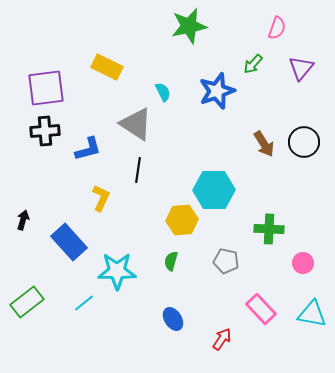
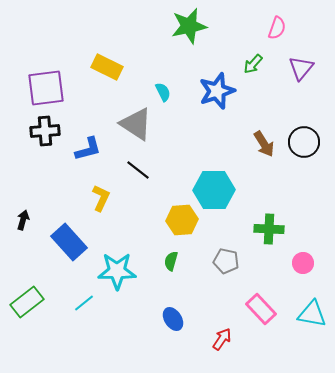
black line: rotated 60 degrees counterclockwise
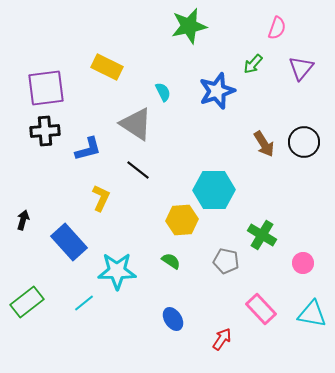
green cross: moved 7 px left, 6 px down; rotated 28 degrees clockwise
green semicircle: rotated 108 degrees clockwise
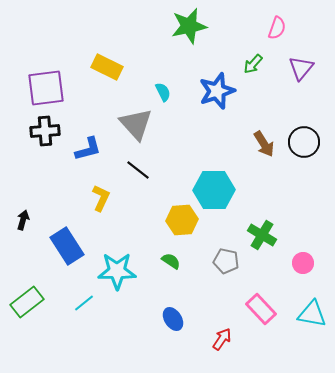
gray triangle: rotated 15 degrees clockwise
blue rectangle: moved 2 px left, 4 px down; rotated 9 degrees clockwise
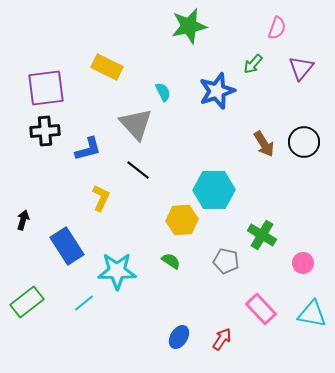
blue ellipse: moved 6 px right, 18 px down; rotated 65 degrees clockwise
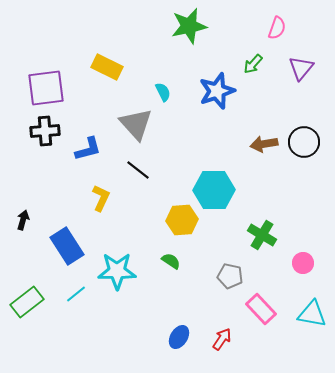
brown arrow: rotated 112 degrees clockwise
gray pentagon: moved 4 px right, 15 px down
cyan line: moved 8 px left, 9 px up
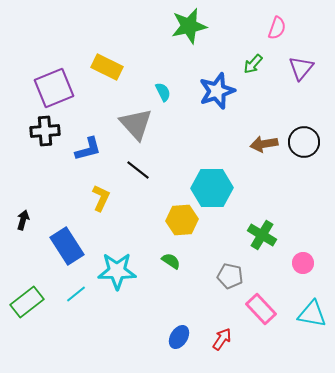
purple square: moved 8 px right; rotated 15 degrees counterclockwise
cyan hexagon: moved 2 px left, 2 px up
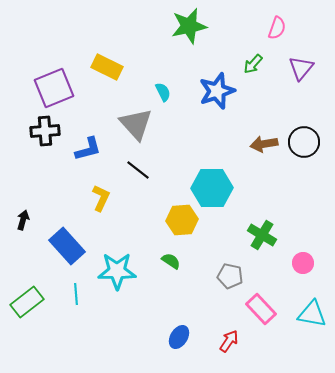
blue rectangle: rotated 9 degrees counterclockwise
cyan line: rotated 55 degrees counterclockwise
red arrow: moved 7 px right, 2 px down
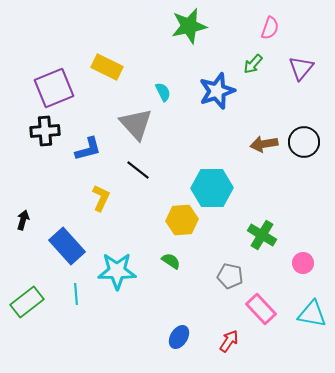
pink semicircle: moved 7 px left
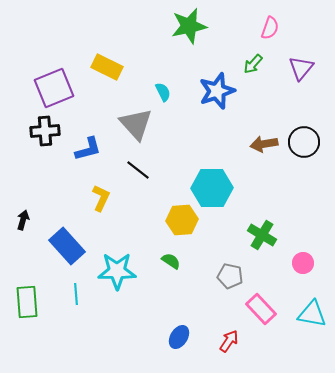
green rectangle: rotated 56 degrees counterclockwise
